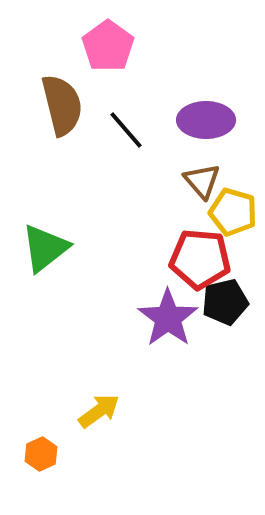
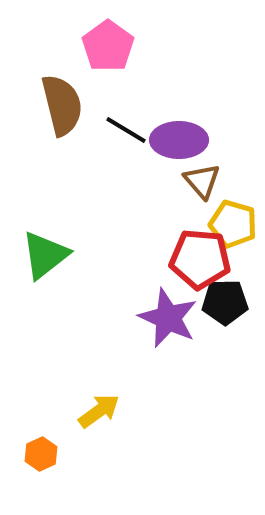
purple ellipse: moved 27 px left, 20 px down
black line: rotated 18 degrees counterclockwise
yellow pentagon: moved 12 px down
green triangle: moved 7 px down
black pentagon: rotated 12 degrees clockwise
purple star: rotated 12 degrees counterclockwise
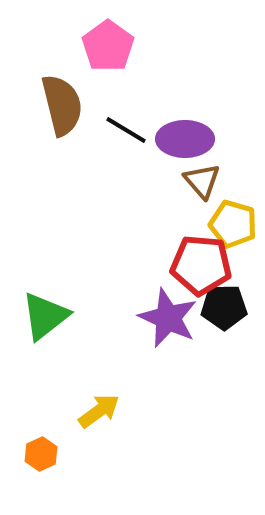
purple ellipse: moved 6 px right, 1 px up
green triangle: moved 61 px down
red pentagon: moved 1 px right, 6 px down
black pentagon: moved 1 px left, 5 px down
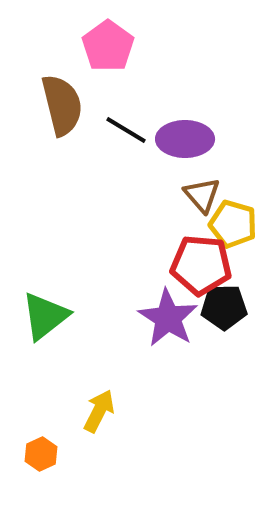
brown triangle: moved 14 px down
purple star: rotated 8 degrees clockwise
yellow arrow: rotated 27 degrees counterclockwise
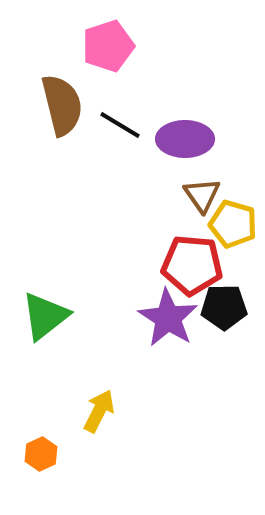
pink pentagon: rotated 18 degrees clockwise
black line: moved 6 px left, 5 px up
brown triangle: rotated 6 degrees clockwise
red pentagon: moved 9 px left
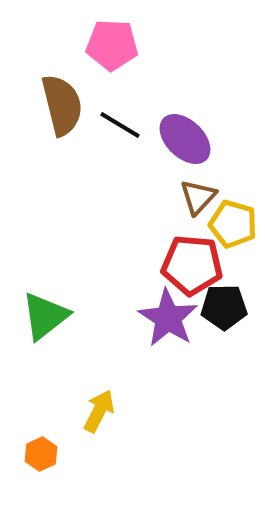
pink pentagon: moved 4 px right, 1 px up; rotated 21 degrees clockwise
purple ellipse: rotated 44 degrees clockwise
brown triangle: moved 4 px left, 2 px down; rotated 18 degrees clockwise
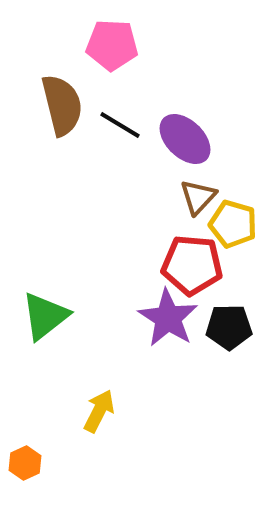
black pentagon: moved 5 px right, 20 px down
orange hexagon: moved 16 px left, 9 px down
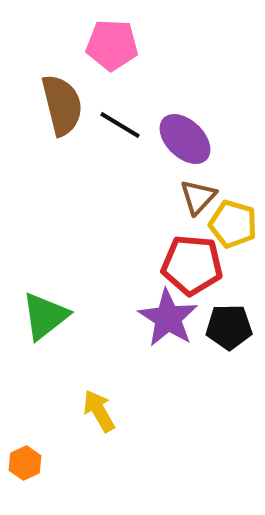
yellow arrow: rotated 57 degrees counterclockwise
